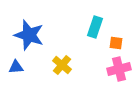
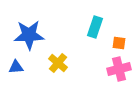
blue star: rotated 20 degrees counterclockwise
orange square: moved 3 px right
yellow cross: moved 4 px left, 2 px up
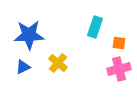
blue triangle: moved 7 px right; rotated 21 degrees counterclockwise
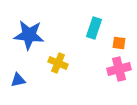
cyan rectangle: moved 1 px left, 1 px down
blue star: rotated 8 degrees clockwise
yellow cross: rotated 18 degrees counterclockwise
blue triangle: moved 5 px left, 13 px down; rotated 14 degrees clockwise
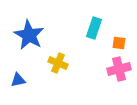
blue star: rotated 24 degrees clockwise
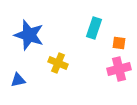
blue star: rotated 12 degrees counterclockwise
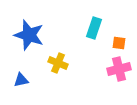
blue triangle: moved 3 px right
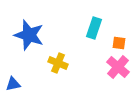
pink cross: moved 1 px left, 2 px up; rotated 35 degrees counterclockwise
blue triangle: moved 8 px left, 4 px down
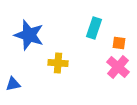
yellow cross: rotated 18 degrees counterclockwise
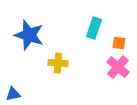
blue triangle: moved 10 px down
